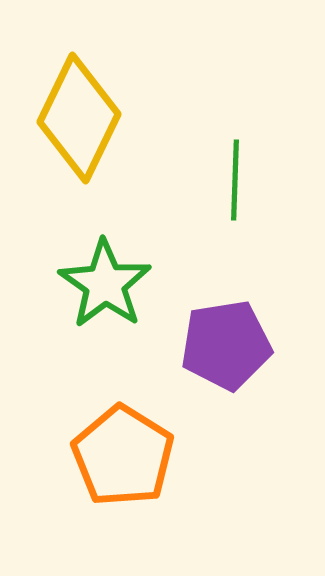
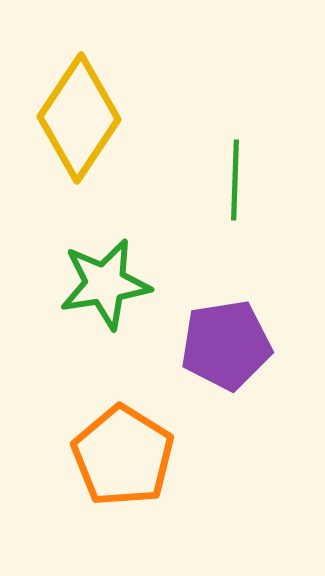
yellow diamond: rotated 8 degrees clockwise
green star: rotated 28 degrees clockwise
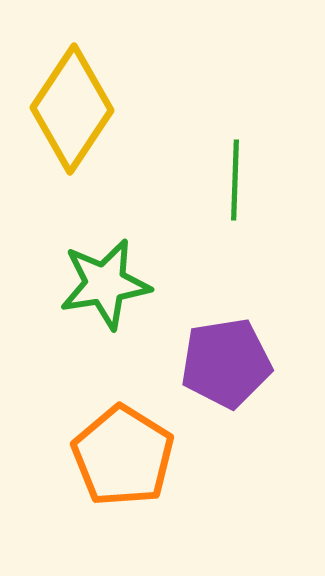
yellow diamond: moved 7 px left, 9 px up
purple pentagon: moved 18 px down
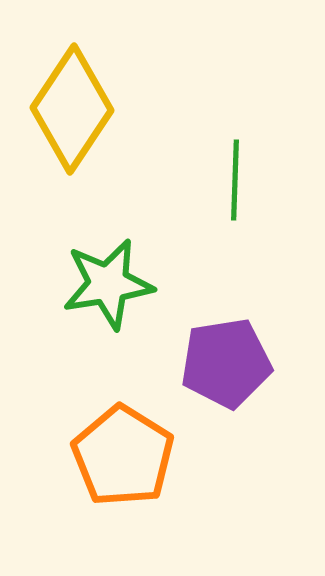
green star: moved 3 px right
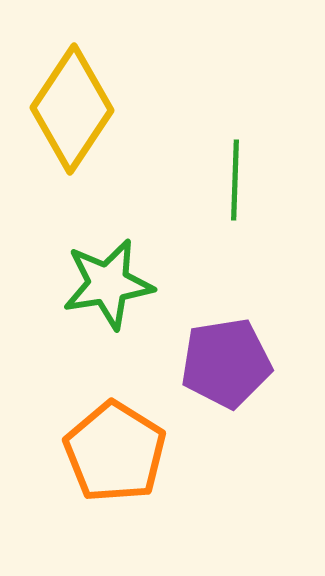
orange pentagon: moved 8 px left, 4 px up
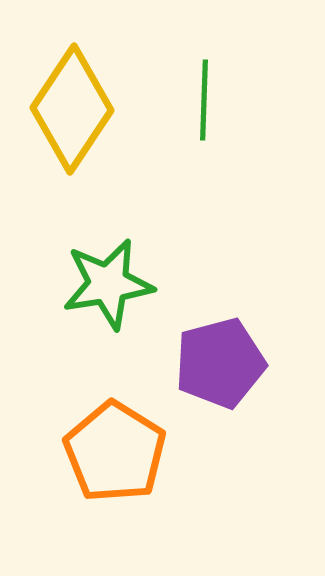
green line: moved 31 px left, 80 px up
purple pentagon: moved 6 px left; rotated 6 degrees counterclockwise
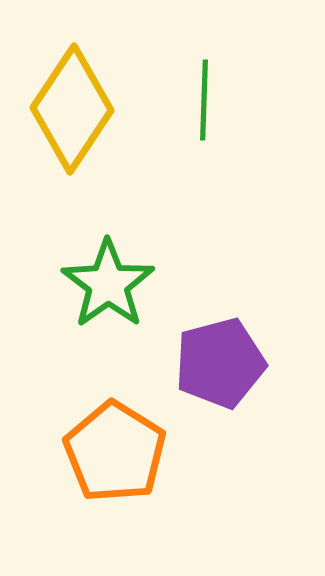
green star: rotated 26 degrees counterclockwise
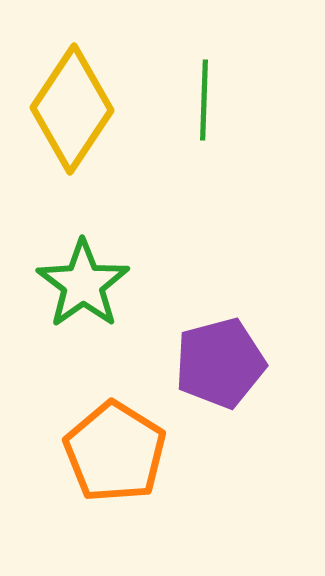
green star: moved 25 px left
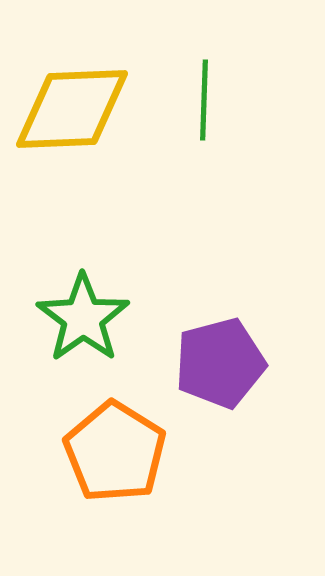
yellow diamond: rotated 54 degrees clockwise
green star: moved 34 px down
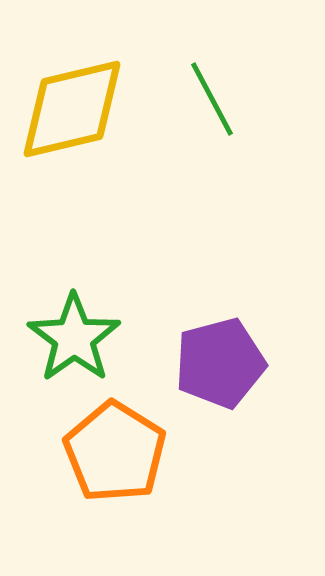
green line: moved 8 px right, 1 px up; rotated 30 degrees counterclockwise
yellow diamond: rotated 11 degrees counterclockwise
green star: moved 9 px left, 20 px down
